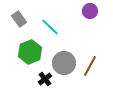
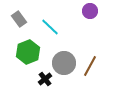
green hexagon: moved 2 px left
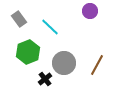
brown line: moved 7 px right, 1 px up
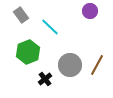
gray rectangle: moved 2 px right, 4 px up
gray circle: moved 6 px right, 2 px down
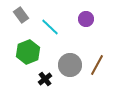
purple circle: moved 4 px left, 8 px down
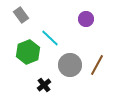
cyan line: moved 11 px down
black cross: moved 1 px left, 6 px down
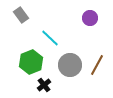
purple circle: moved 4 px right, 1 px up
green hexagon: moved 3 px right, 10 px down
